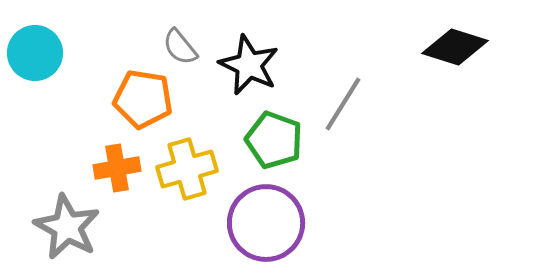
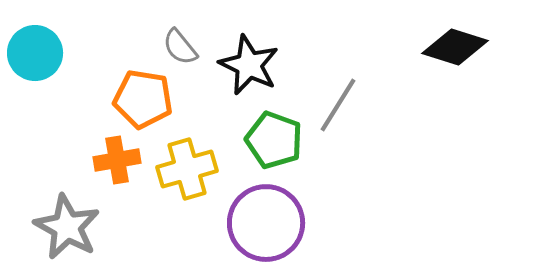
gray line: moved 5 px left, 1 px down
orange cross: moved 8 px up
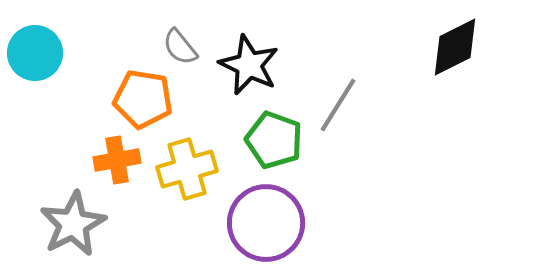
black diamond: rotated 44 degrees counterclockwise
gray star: moved 6 px right, 3 px up; rotated 16 degrees clockwise
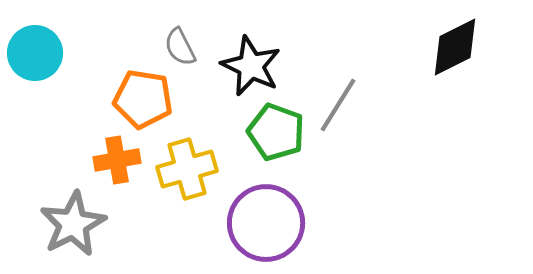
gray semicircle: rotated 12 degrees clockwise
black star: moved 2 px right, 1 px down
green pentagon: moved 2 px right, 8 px up
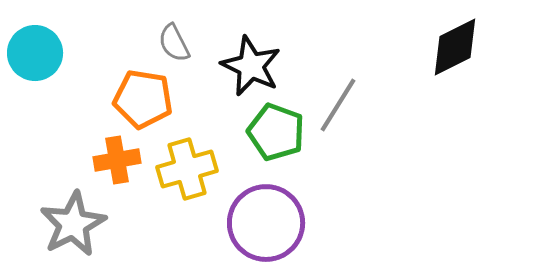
gray semicircle: moved 6 px left, 4 px up
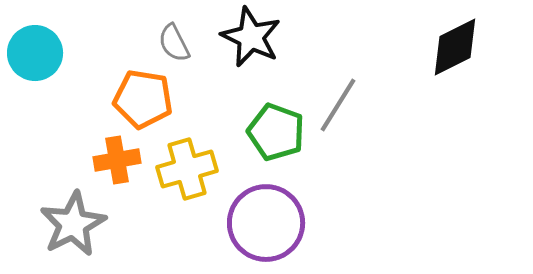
black star: moved 29 px up
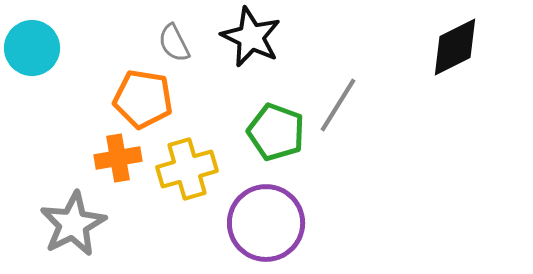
cyan circle: moved 3 px left, 5 px up
orange cross: moved 1 px right, 2 px up
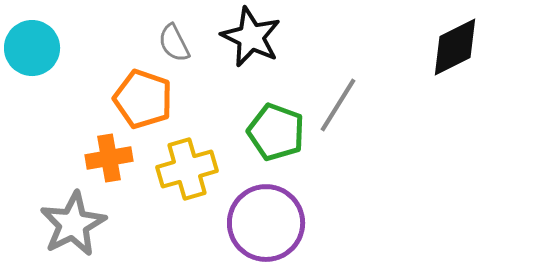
orange pentagon: rotated 10 degrees clockwise
orange cross: moved 9 px left
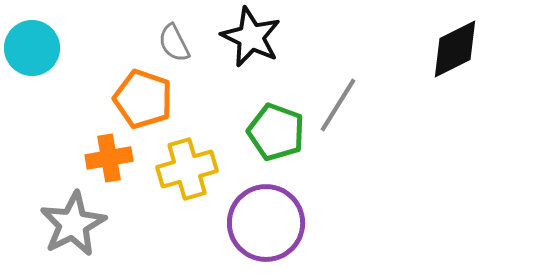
black diamond: moved 2 px down
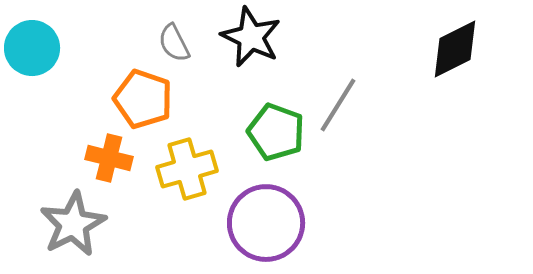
orange cross: rotated 24 degrees clockwise
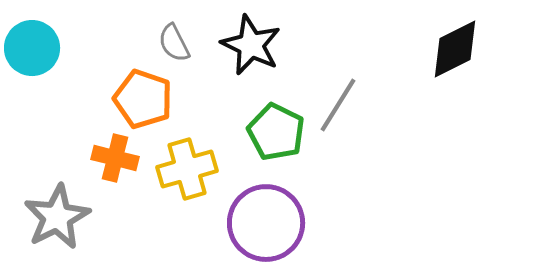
black star: moved 8 px down
green pentagon: rotated 6 degrees clockwise
orange cross: moved 6 px right
gray star: moved 16 px left, 7 px up
